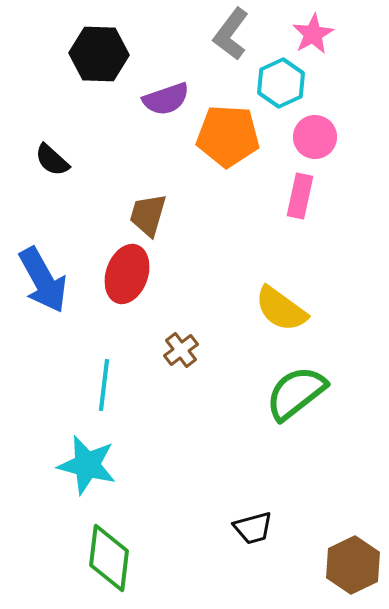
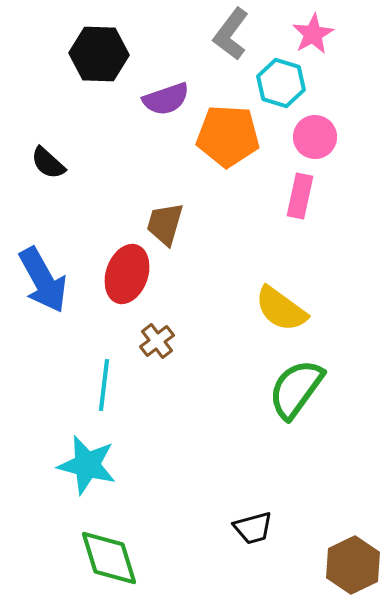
cyan hexagon: rotated 18 degrees counterclockwise
black semicircle: moved 4 px left, 3 px down
brown trapezoid: moved 17 px right, 9 px down
brown cross: moved 24 px left, 9 px up
green semicircle: moved 4 px up; rotated 16 degrees counterclockwise
green diamond: rotated 24 degrees counterclockwise
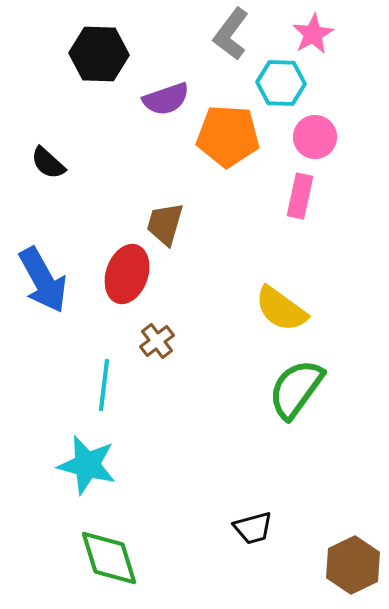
cyan hexagon: rotated 15 degrees counterclockwise
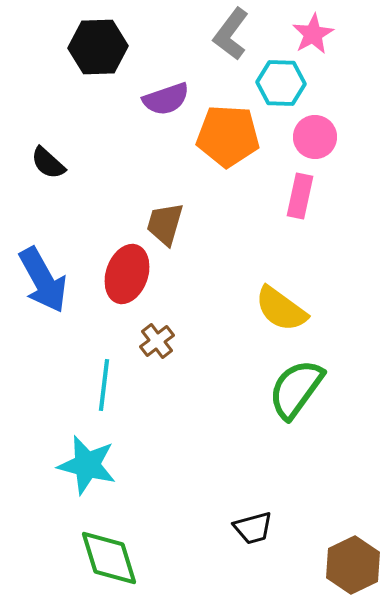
black hexagon: moved 1 px left, 7 px up; rotated 4 degrees counterclockwise
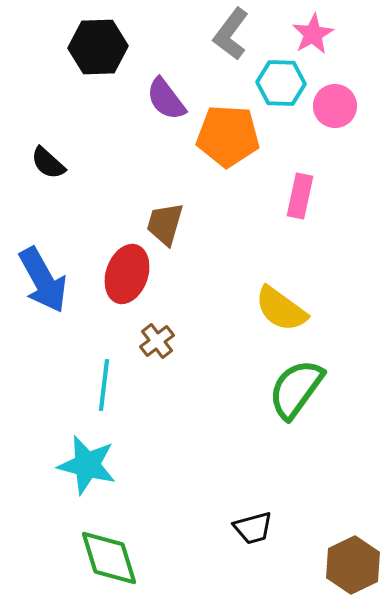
purple semicircle: rotated 72 degrees clockwise
pink circle: moved 20 px right, 31 px up
